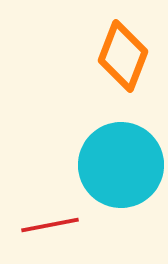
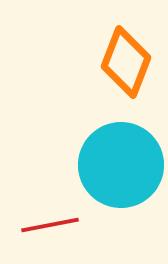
orange diamond: moved 3 px right, 6 px down
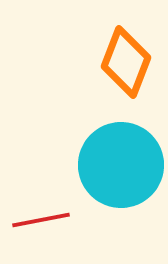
red line: moved 9 px left, 5 px up
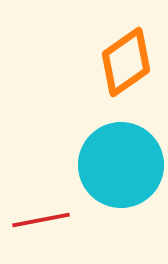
orange diamond: rotated 34 degrees clockwise
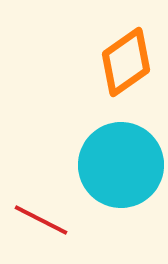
red line: rotated 38 degrees clockwise
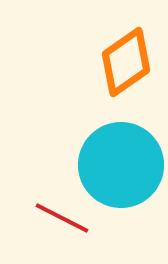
red line: moved 21 px right, 2 px up
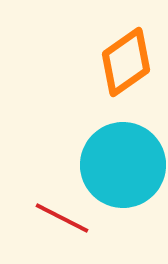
cyan circle: moved 2 px right
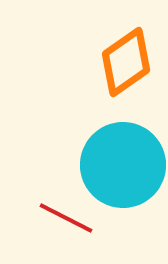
red line: moved 4 px right
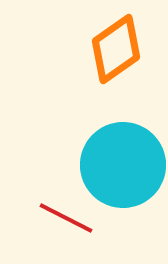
orange diamond: moved 10 px left, 13 px up
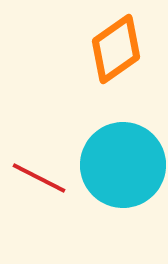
red line: moved 27 px left, 40 px up
